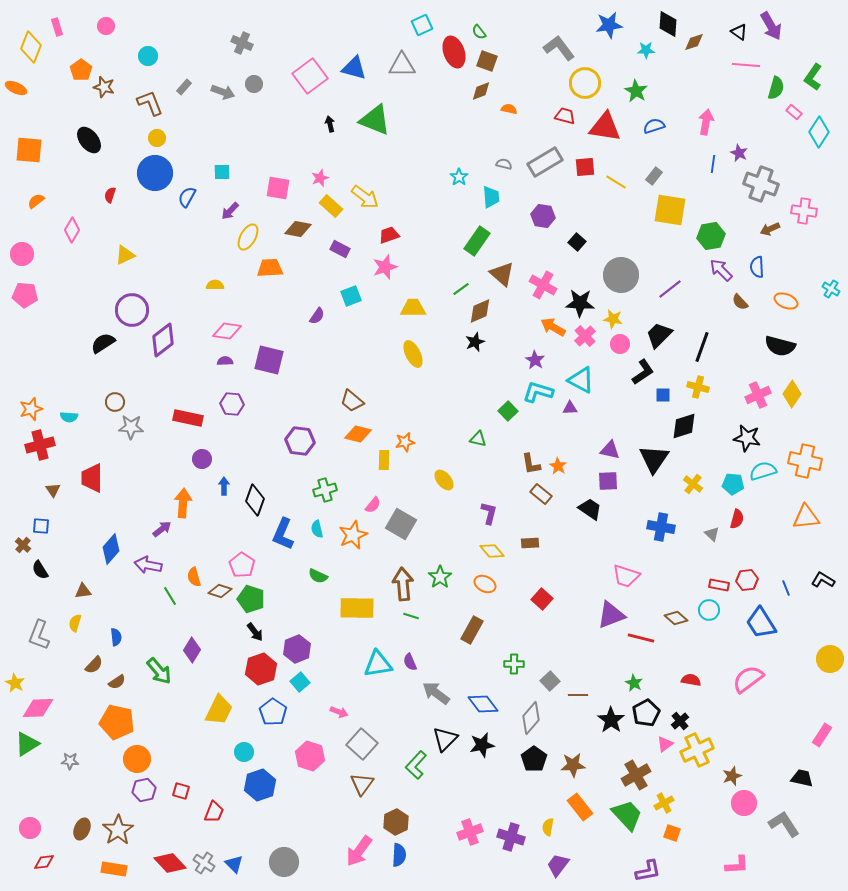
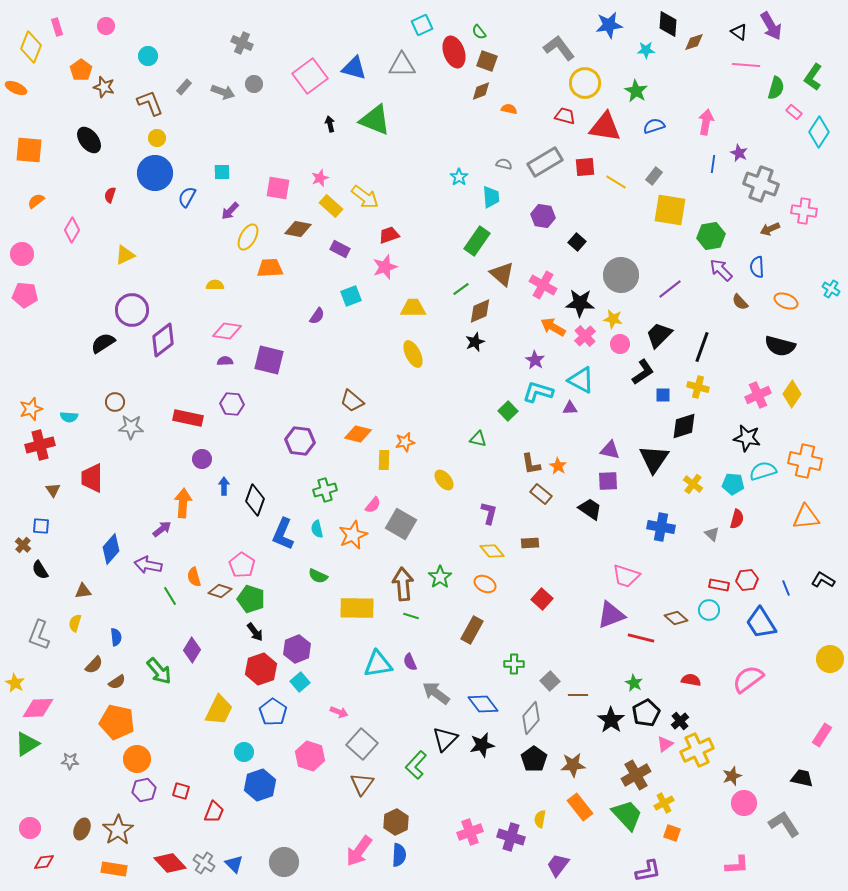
yellow semicircle at (548, 827): moved 8 px left, 8 px up
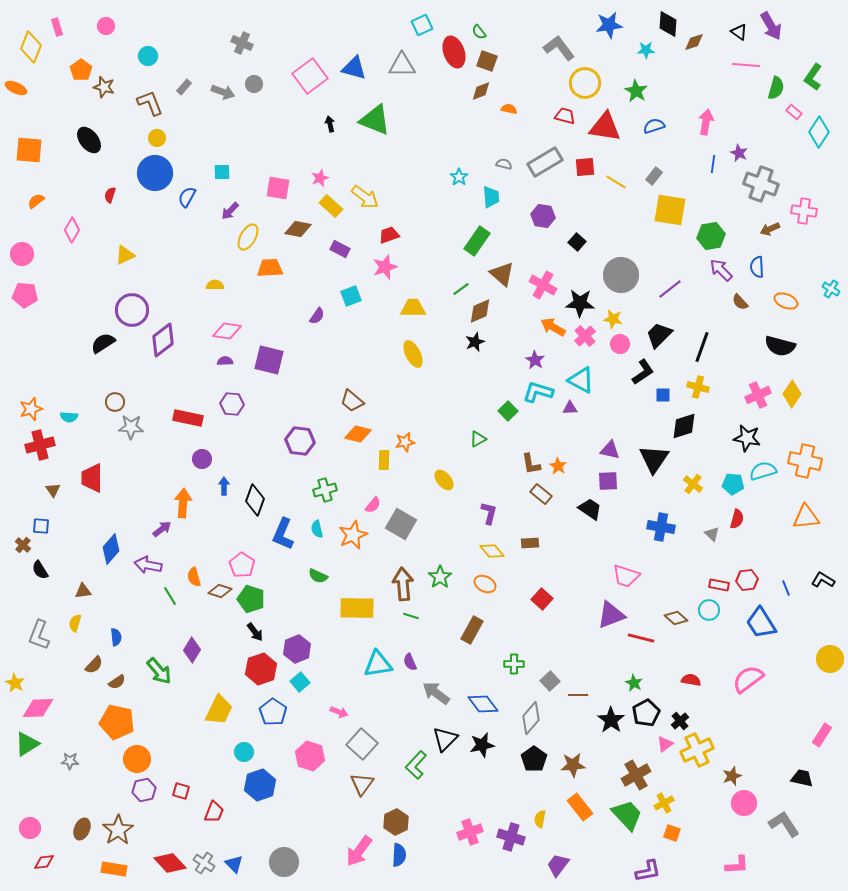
green triangle at (478, 439): rotated 42 degrees counterclockwise
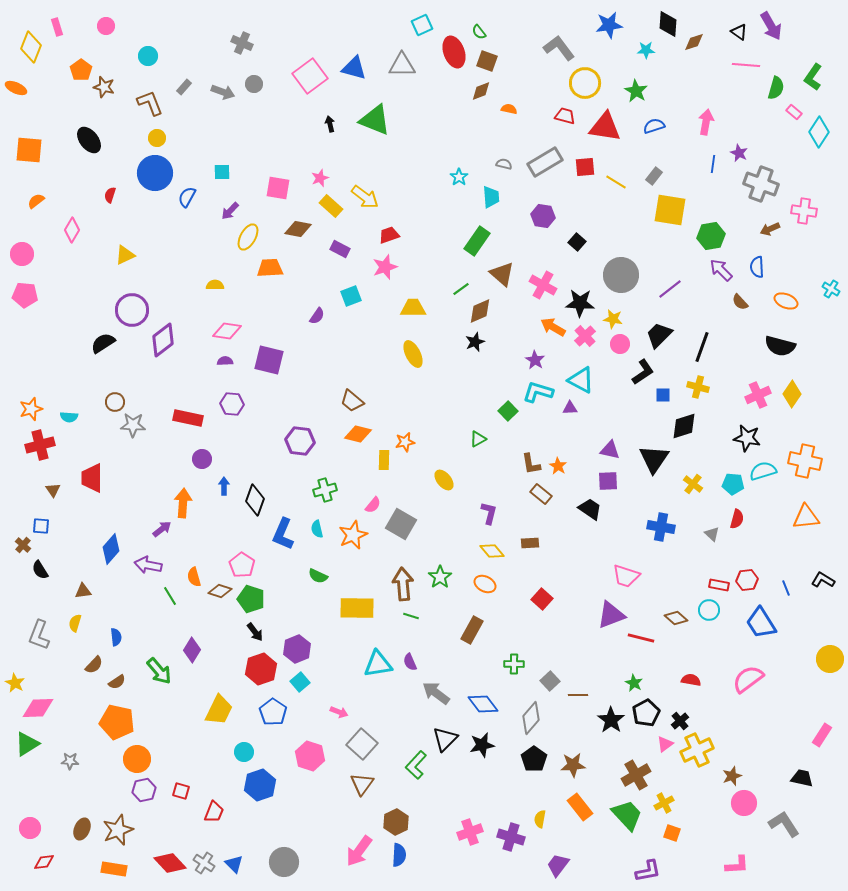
gray star at (131, 427): moved 2 px right, 2 px up
brown star at (118, 830): rotated 12 degrees clockwise
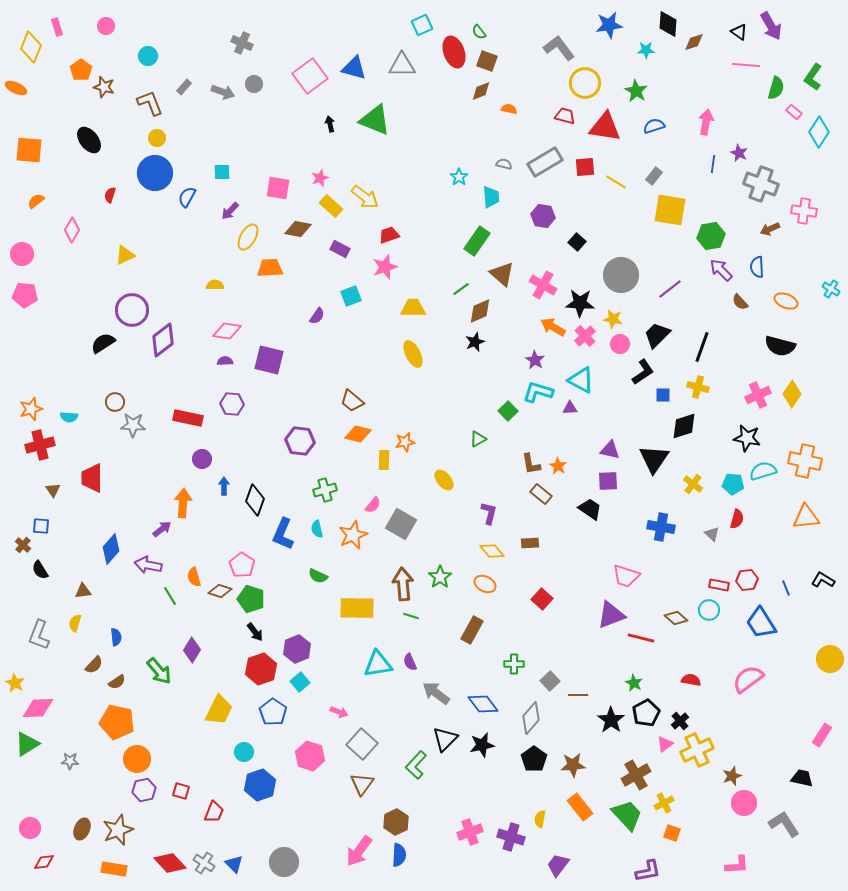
black trapezoid at (659, 335): moved 2 px left
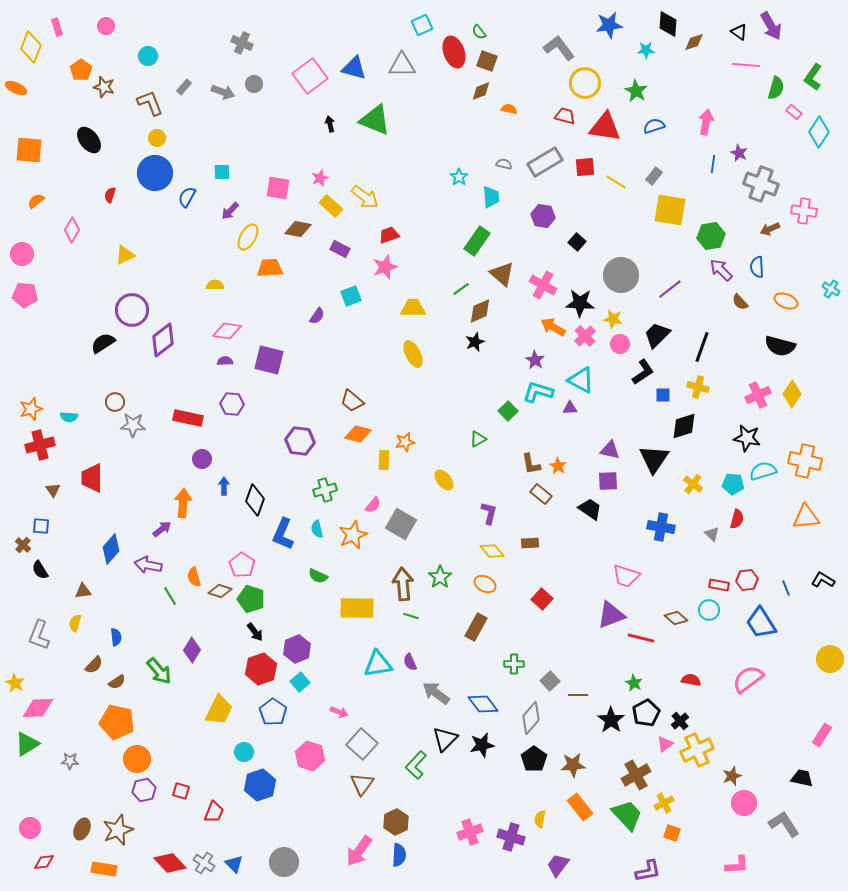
brown rectangle at (472, 630): moved 4 px right, 3 px up
orange rectangle at (114, 869): moved 10 px left
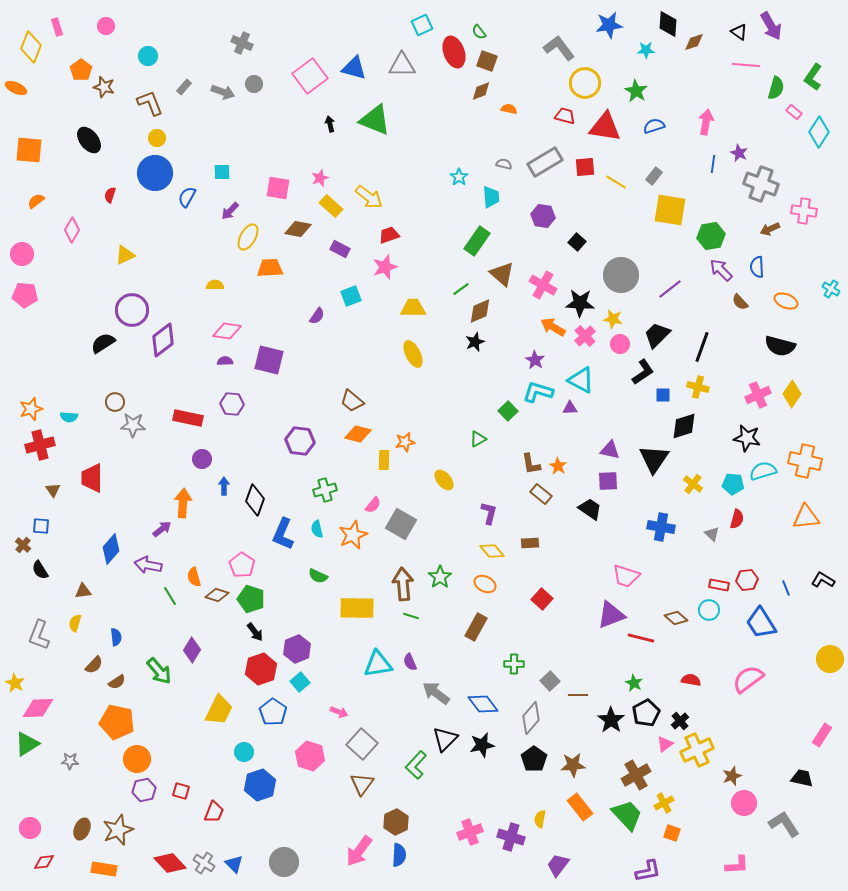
yellow arrow at (365, 197): moved 4 px right
brown diamond at (220, 591): moved 3 px left, 4 px down
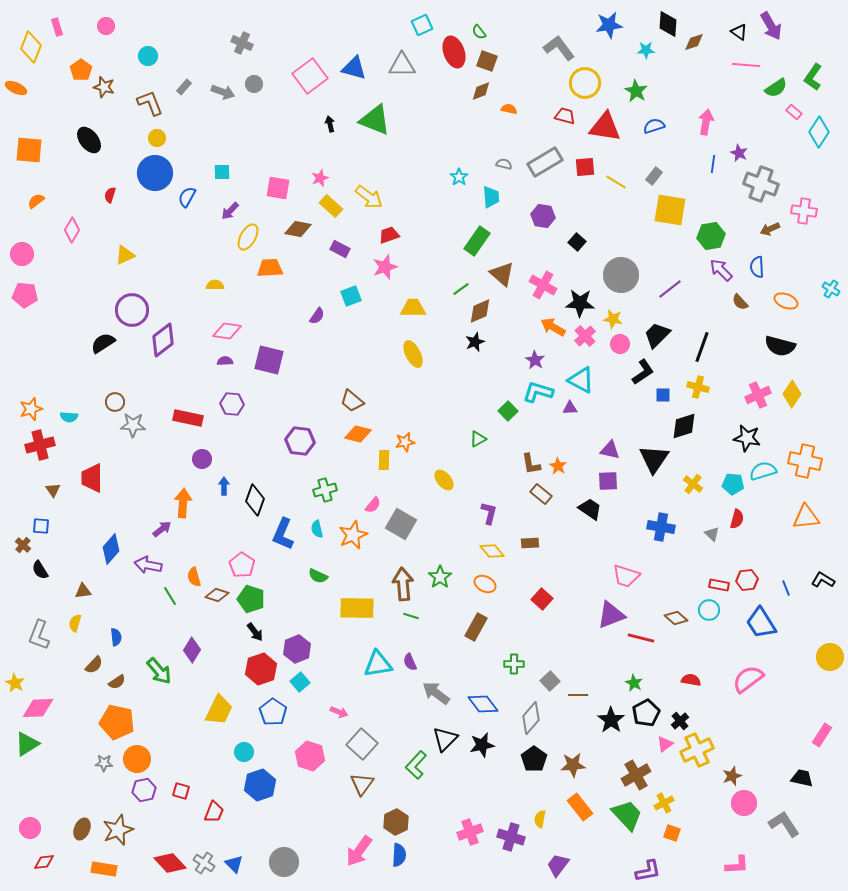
green semicircle at (776, 88): rotated 40 degrees clockwise
yellow circle at (830, 659): moved 2 px up
gray star at (70, 761): moved 34 px right, 2 px down
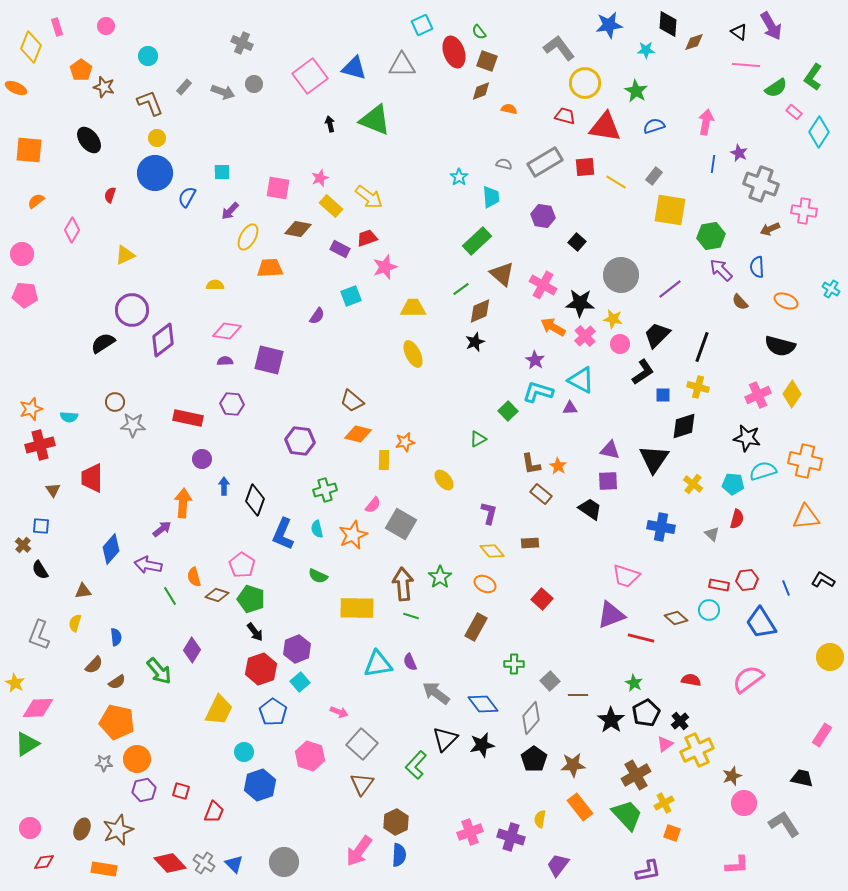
red trapezoid at (389, 235): moved 22 px left, 3 px down
green rectangle at (477, 241): rotated 12 degrees clockwise
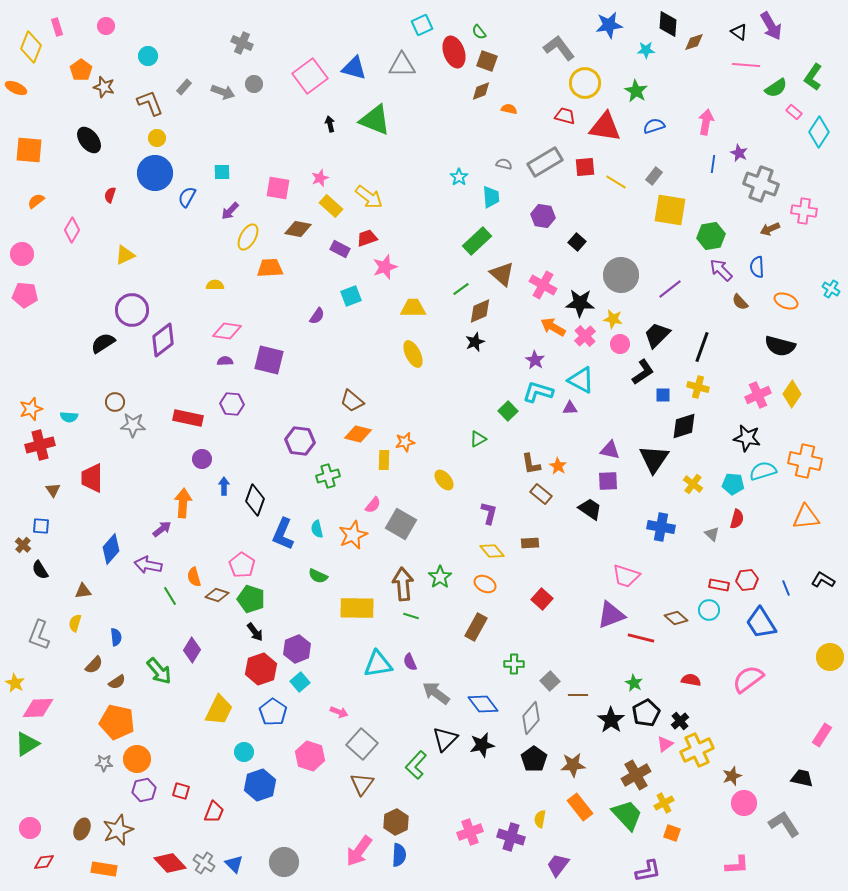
green cross at (325, 490): moved 3 px right, 14 px up
